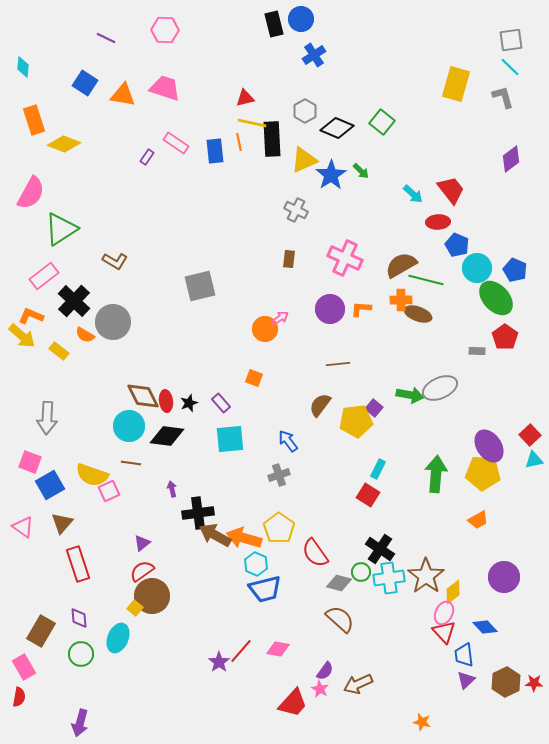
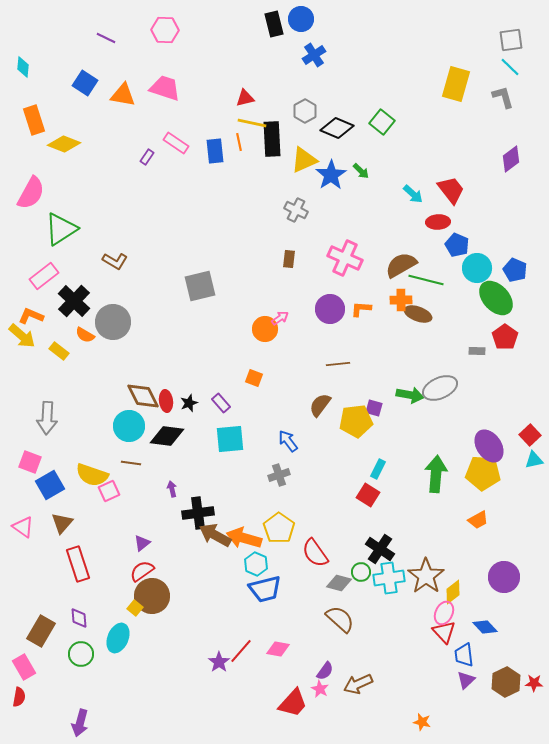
purple square at (374, 408): rotated 24 degrees counterclockwise
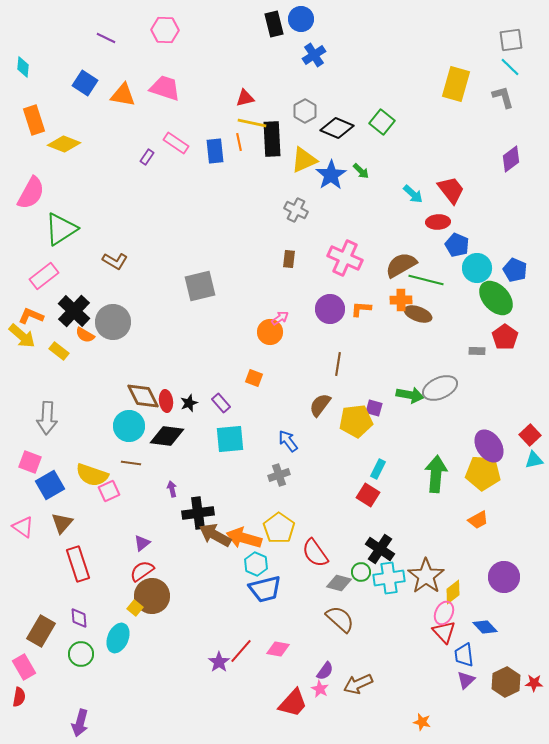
black cross at (74, 301): moved 10 px down
orange circle at (265, 329): moved 5 px right, 3 px down
brown line at (338, 364): rotated 75 degrees counterclockwise
